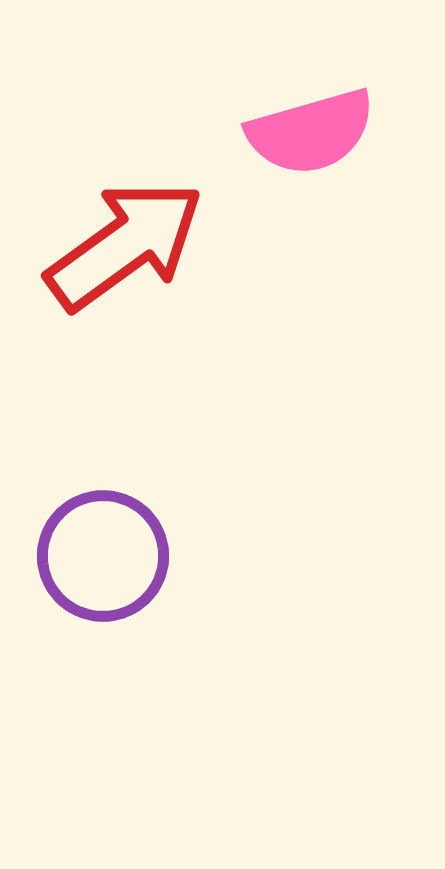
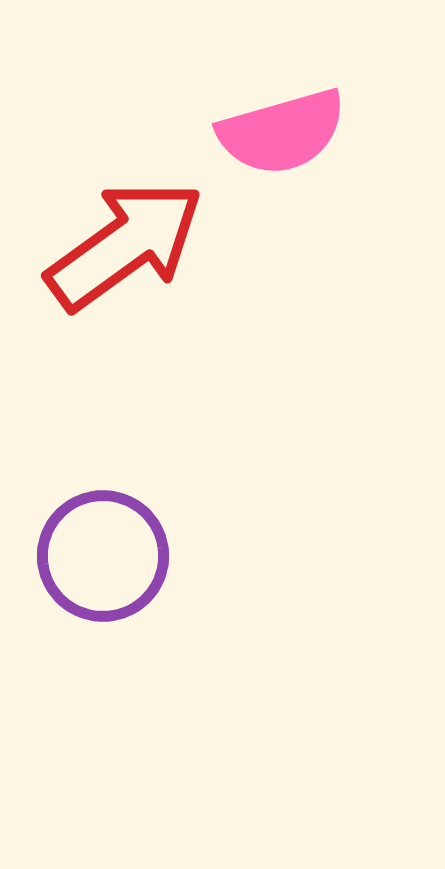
pink semicircle: moved 29 px left
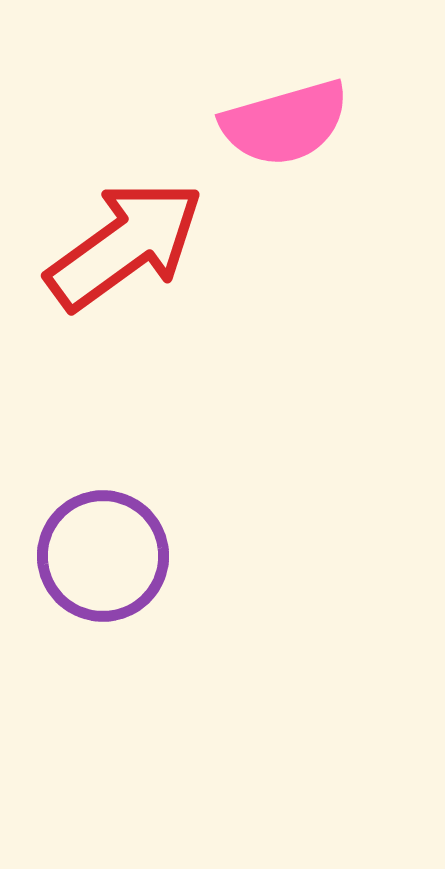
pink semicircle: moved 3 px right, 9 px up
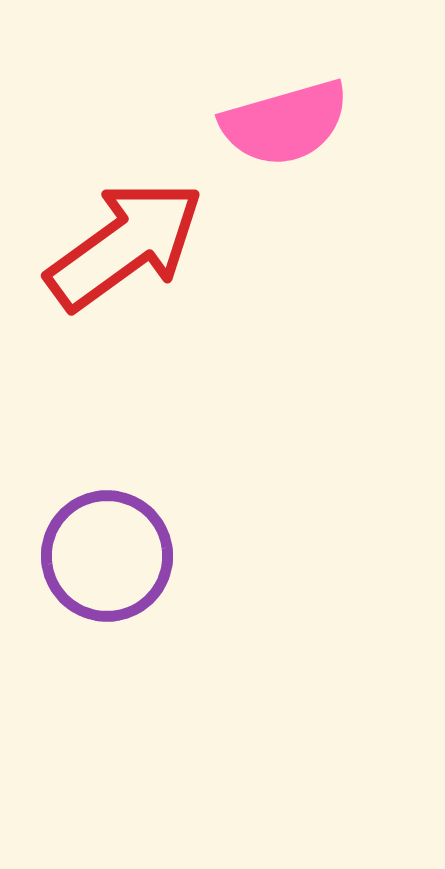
purple circle: moved 4 px right
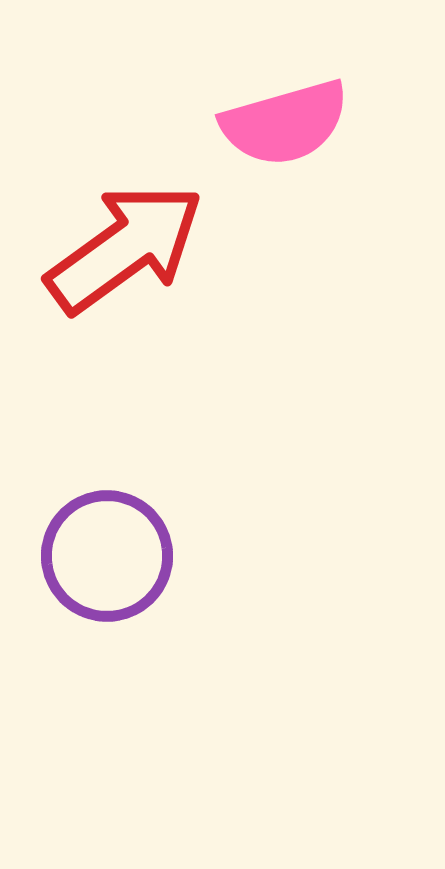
red arrow: moved 3 px down
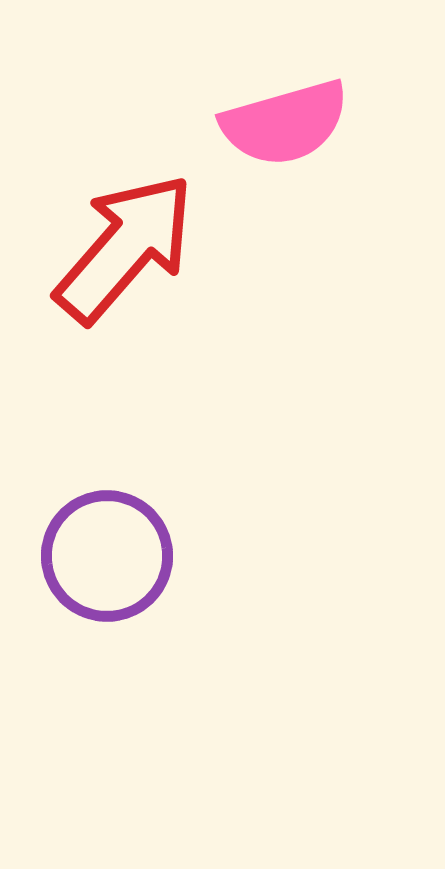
red arrow: rotated 13 degrees counterclockwise
